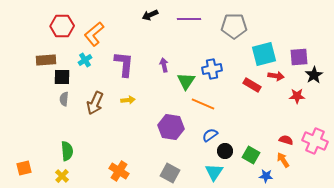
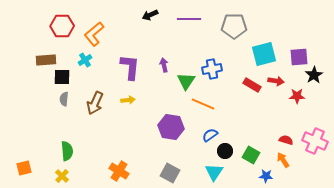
purple L-shape: moved 6 px right, 3 px down
red arrow: moved 5 px down
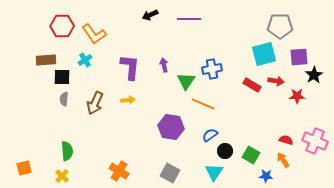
gray pentagon: moved 46 px right
orange L-shape: rotated 85 degrees counterclockwise
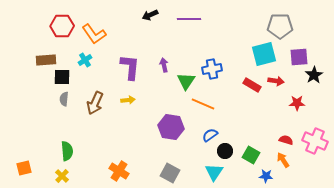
red star: moved 7 px down
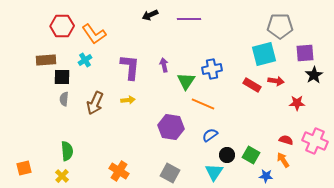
purple square: moved 6 px right, 4 px up
black circle: moved 2 px right, 4 px down
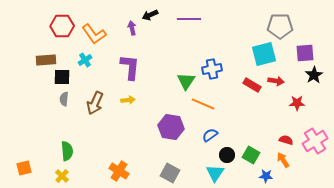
purple arrow: moved 32 px left, 37 px up
pink cross: rotated 35 degrees clockwise
cyan triangle: moved 1 px right, 1 px down
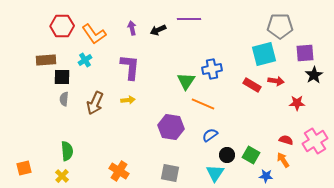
black arrow: moved 8 px right, 15 px down
gray square: rotated 18 degrees counterclockwise
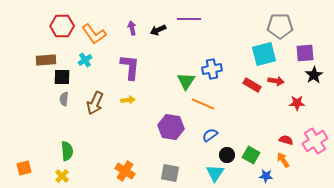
orange cross: moved 6 px right
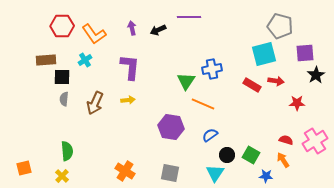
purple line: moved 2 px up
gray pentagon: rotated 15 degrees clockwise
black star: moved 2 px right
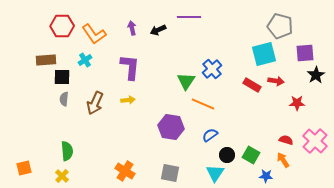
blue cross: rotated 30 degrees counterclockwise
pink cross: rotated 15 degrees counterclockwise
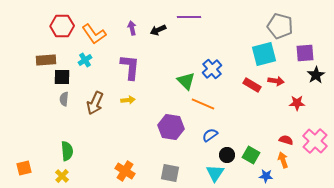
green triangle: rotated 18 degrees counterclockwise
orange arrow: rotated 14 degrees clockwise
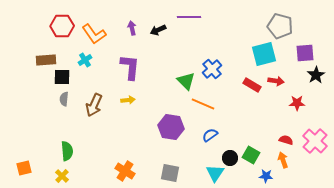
brown arrow: moved 1 px left, 2 px down
black circle: moved 3 px right, 3 px down
